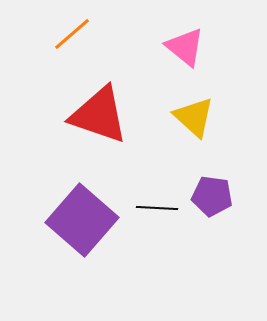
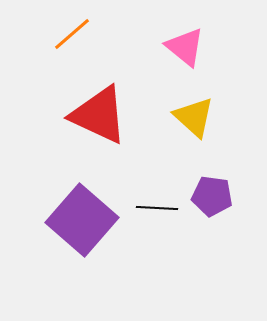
red triangle: rotated 6 degrees clockwise
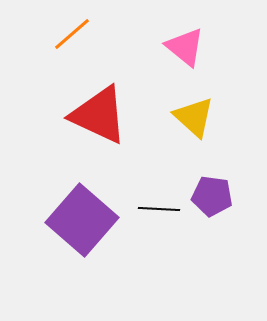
black line: moved 2 px right, 1 px down
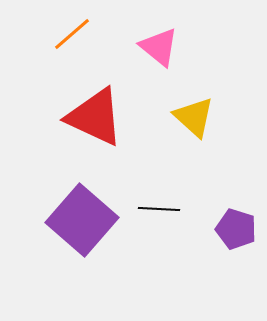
pink triangle: moved 26 px left
red triangle: moved 4 px left, 2 px down
purple pentagon: moved 24 px right, 33 px down; rotated 9 degrees clockwise
